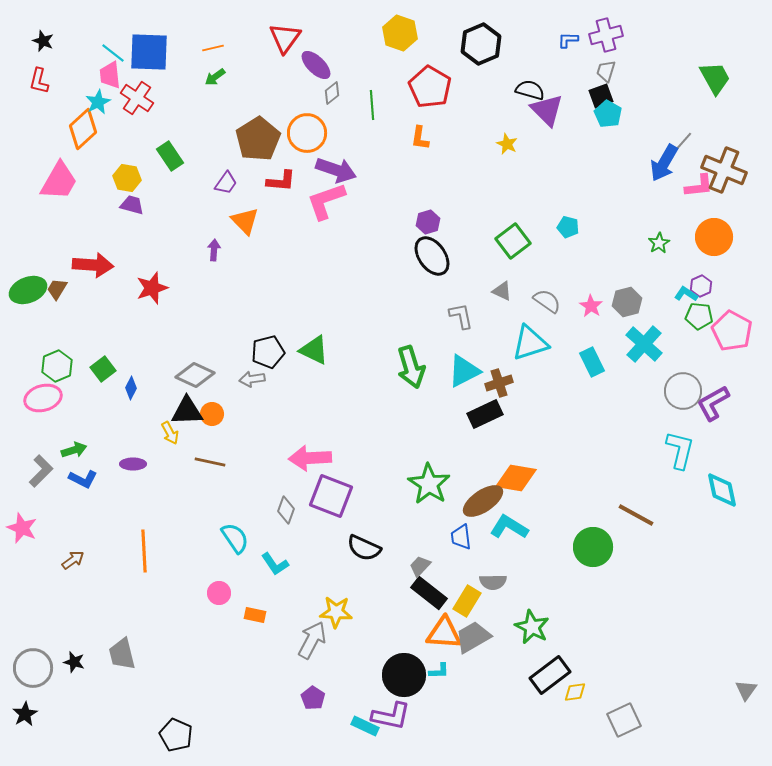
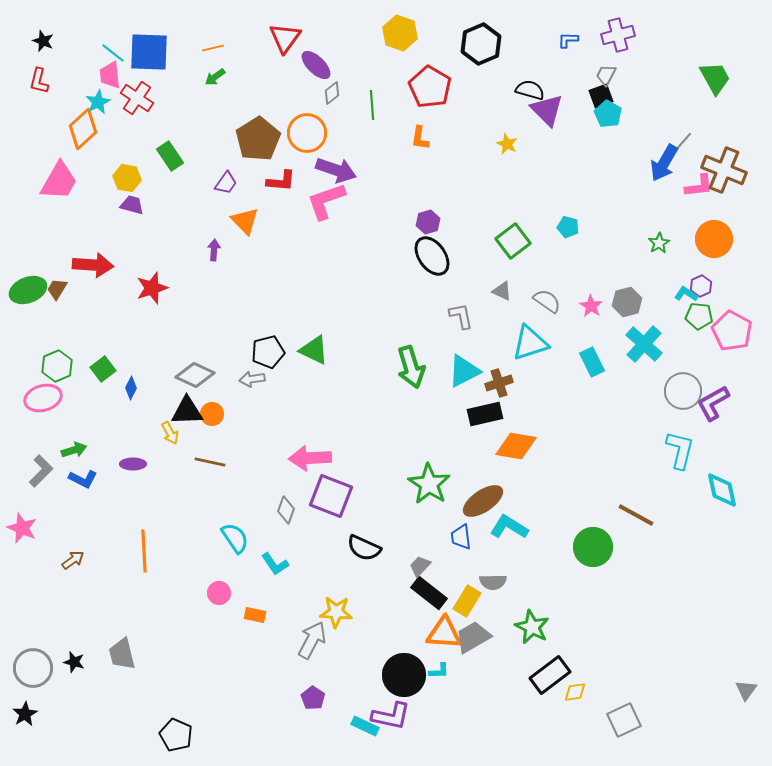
purple cross at (606, 35): moved 12 px right
gray trapezoid at (606, 71): moved 4 px down; rotated 10 degrees clockwise
orange circle at (714, 237): moved 2 px down
black rectangle at (485, 414): rotated 12 degrees clockwise
orange diamond at (516, 478): moved 32 px up
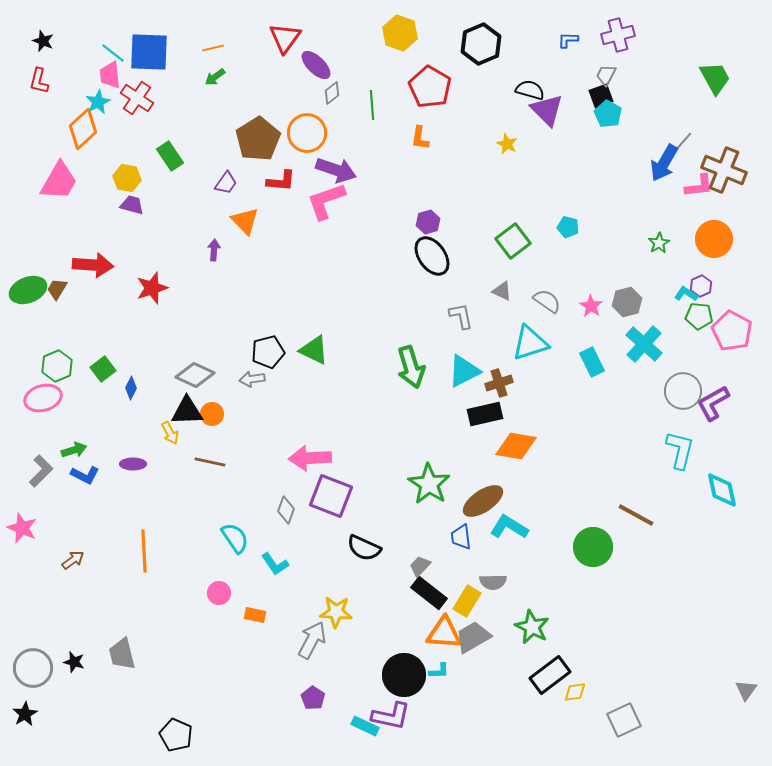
blue L-shape at (83, 479): moved 2 px right, 4 px up
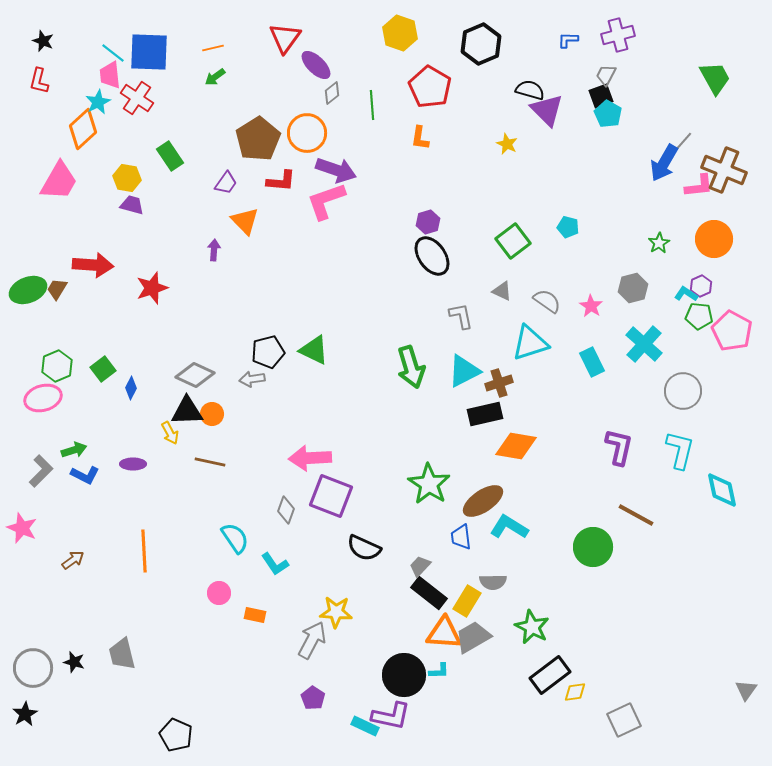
gray hexagon at (627, 302): moved 6 px right, 14 px up
purple L-shape at (713, 403): moved 94 px left, 44 px down; rotated 132 degrees clockwise
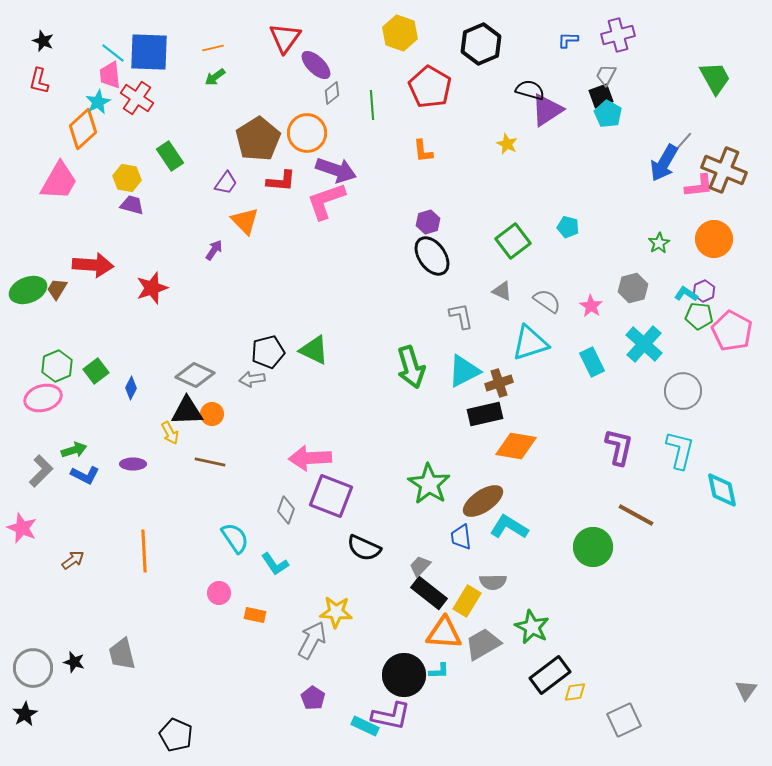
purple triangle at (547, 110): rotated 42 degrees clockwise
orange L-shape at (420, 138): moved 3 px right, 13 px down; rotated 15 degrees counterclockwise
purple arrow at (214, 250): rotated 30 degrees clockwise
purple hexagon at (701, 286): moved 3 px right, 5 px down
green square at (103, 369): moved 7 px left, 2 px down
gray trapezoid at (473, 637): moved 10 px right, 7 px down
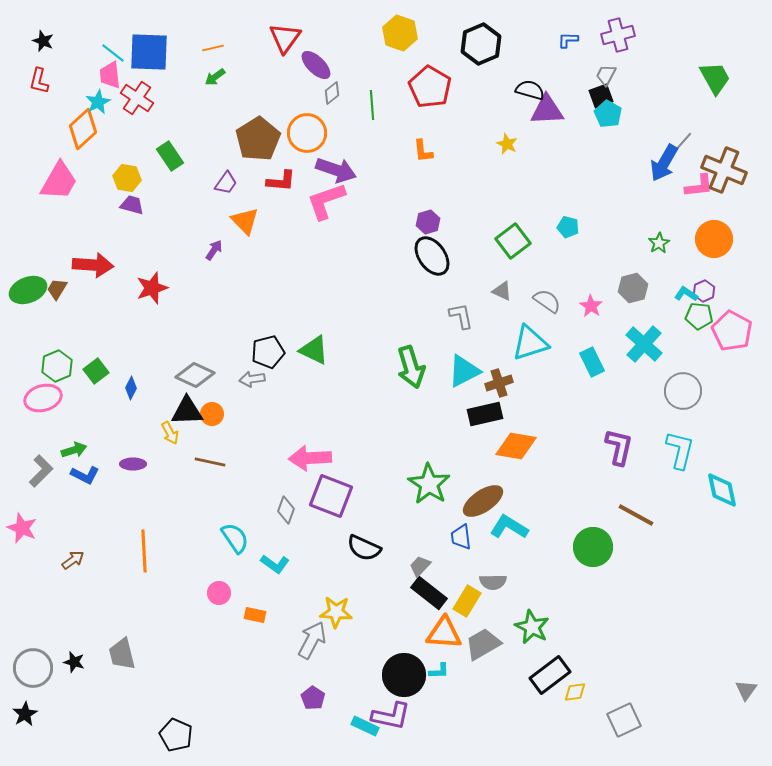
purple triangle at (547, 110): rotated 30 degrees clockwise
cyan L-shape at (275, 564): rotated 20 degrees counterclockwise
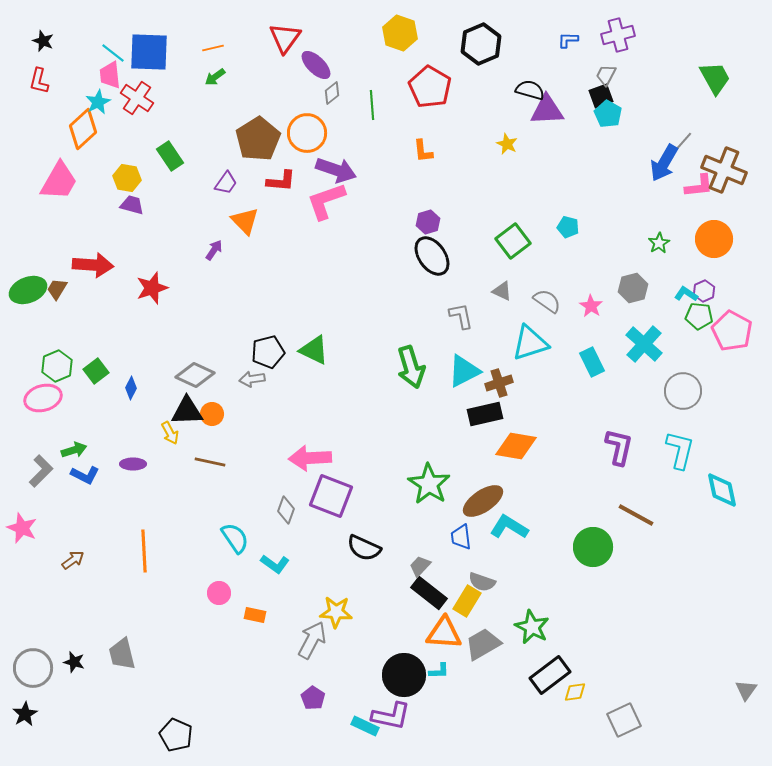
gray semicircle at (493, 582): moved 11 px left; rotated 20 degrees clockwise
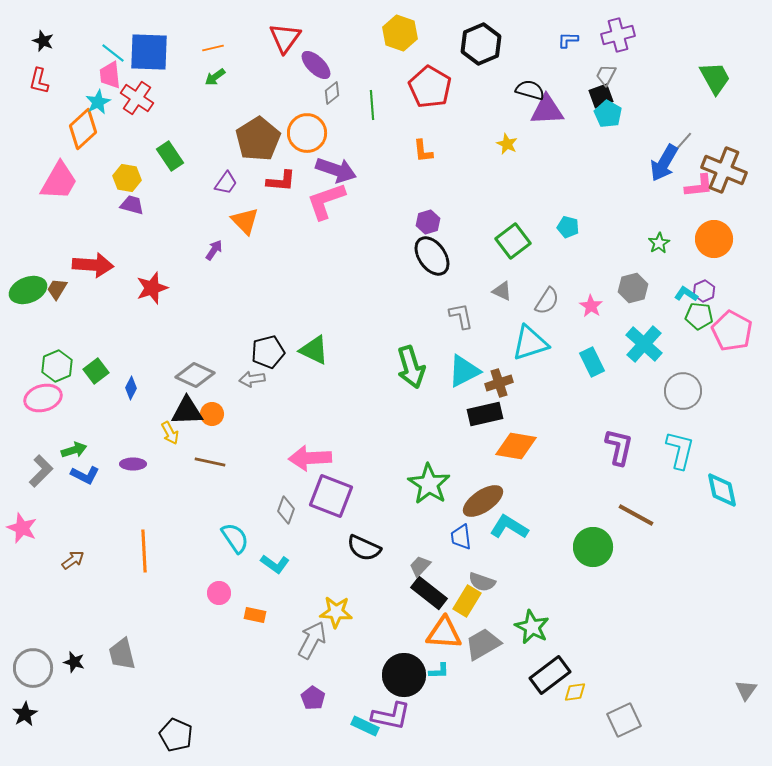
gray semicircle at (547, 301): rotated 88 degrees clockwise
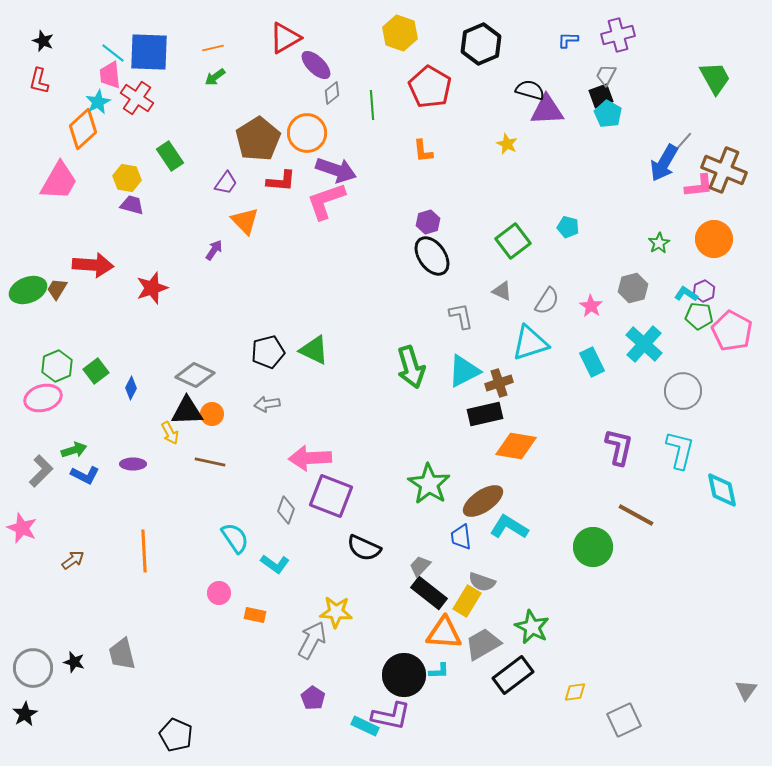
red triangle at (285, 38): rotated 24 degrees clockwise
gray arrow at (252, 379): moved 15 px right, 25 px down
black rectangle at (550, 675): moved 37 px left
